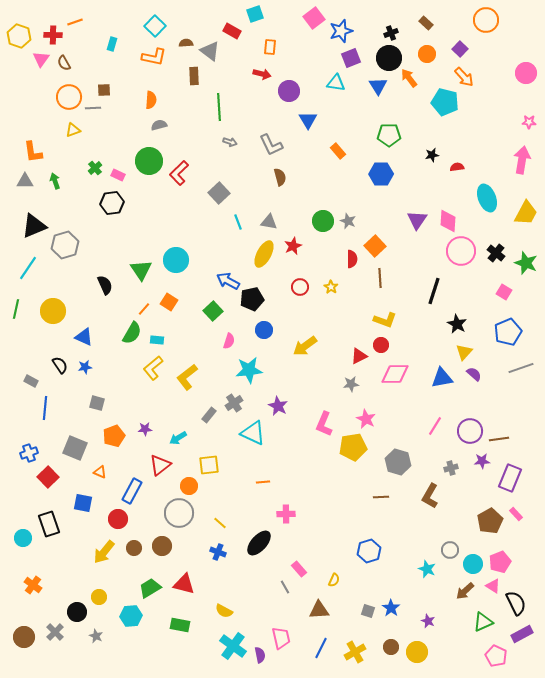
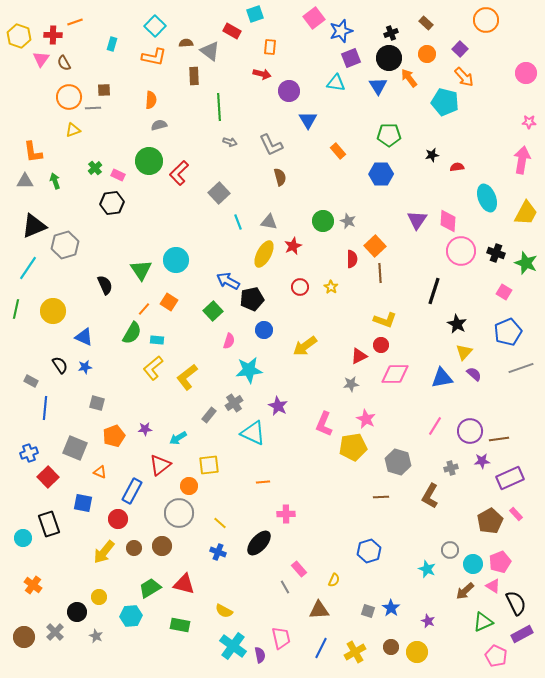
black cross at (496, 253): rotated 18 degrees counterclockwise
brown line at (380, 278): moved 5 px up
purple rectangle at (510, 478): rotated 44 degrees clockwise
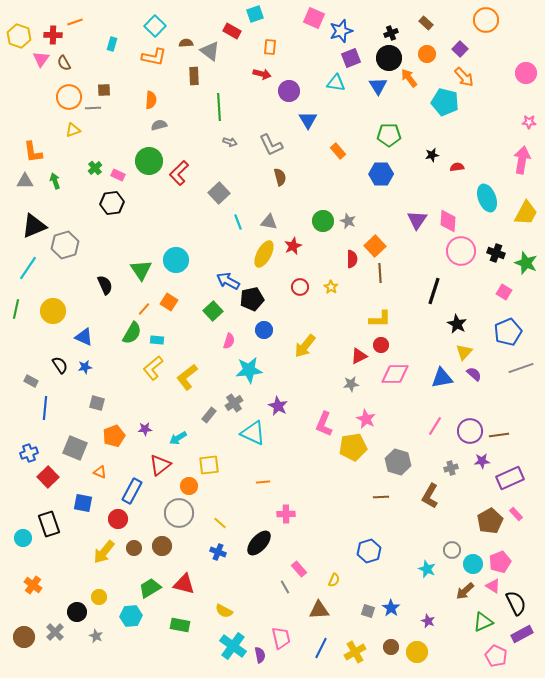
pink square at (314, 18): rotated 30 degrees counterclockwise
yellow L-shape at (385, 320): moved 5 px left, 1 px up; rotated 20 degrees counterclockwise
yellow arrow at (305, 346): rotated 15 degrees counterclockwise
brown line at (499, 439): moved 4 px up
gray circle at (450, 550): moved 2 px right
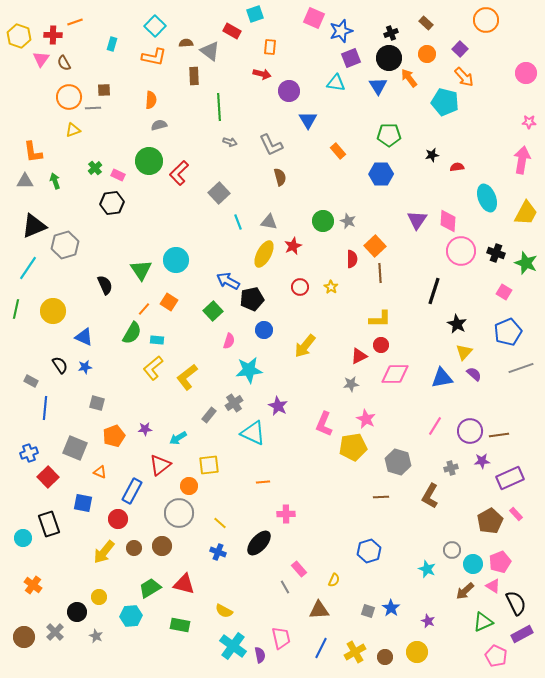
brown circle at (391, 647): moved 6 px left, 10 px down
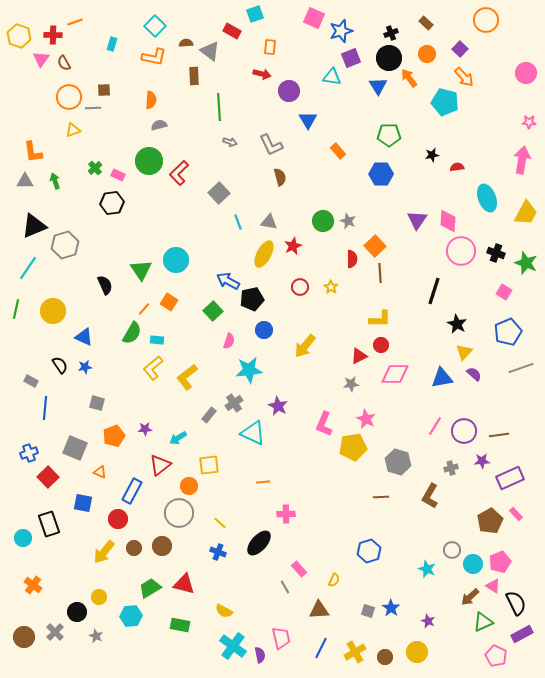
cyan triangle at (336, 83): moved 4 px left, 6 px up
purple circle at (470, 431): moved 6 px left
brown arrow at (465, 591): moved 5 px right, 6 px down
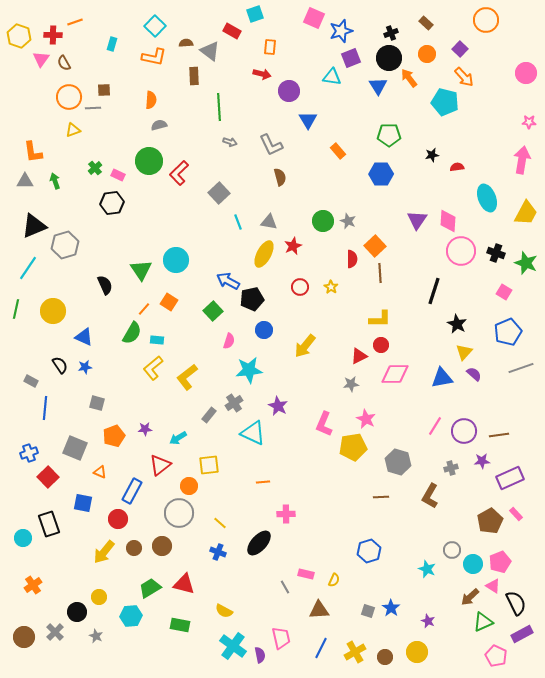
pink rectangle at (299, 569): moved 7 px right, 5 px down; rotated 35 degrees counterclockwise
orange cross at (33, 585): rotated 18 degrees clockwise
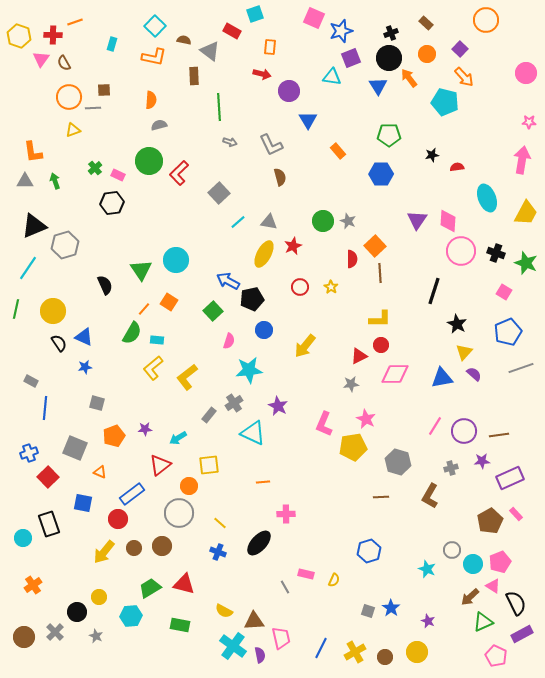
brown semicircle at (186, 43): moved 2 px left, 3 px up; rotated 16 degrees clockwise
cyan line at (238, 222): rotated 70 degrees clockwise
black semicircle at (60, 365): moved 1 px left, 22 px up
blue rectangle at (132, 491): moved 3 px down; rotated 25 degrees clockwise
brown triangle at (319, 610): moved 65 px left, 11 px down
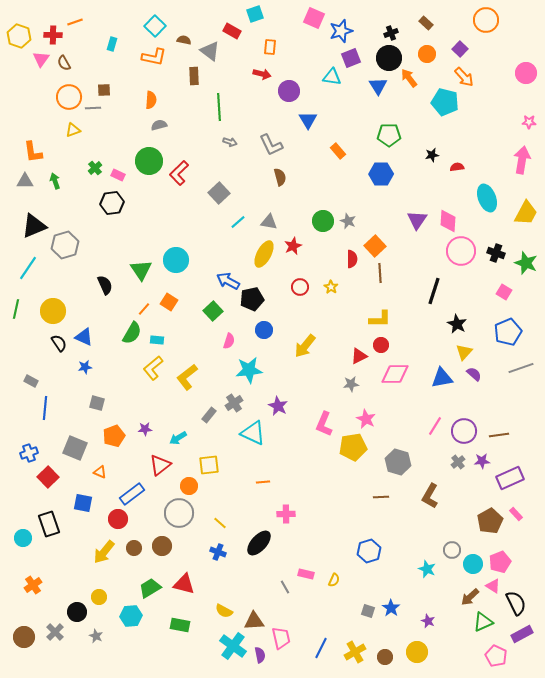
gray cross at (451, 468): moved 7 px right, 6 px up; rotated 24 degrees counterclockwise
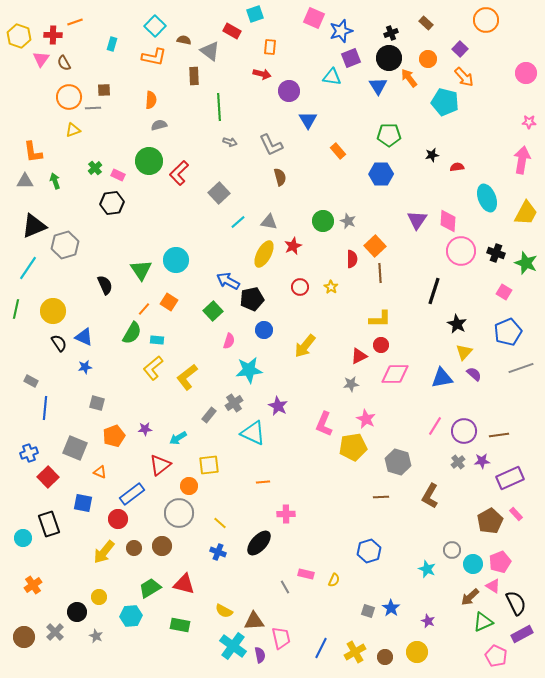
orange circle at (427, 54): moved 1 px right, 5 px down
